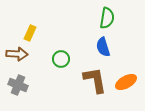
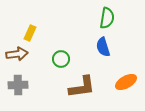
brown arrow: rotated 10 degrees counterclockwise
brown L-shape: moved 13 px left, 7 px down; rotated 92 degrees clockwise
gray cross: rotated 24 degrees counterclockwise
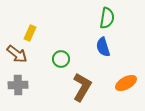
brown arrow: rotated 45 degrees clockwise
orange ellipse: moved 1 px down
brown L-shape: rotated 52 degrees counterclockwise
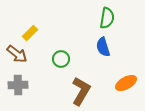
yellow rectangle: rotated 21 degrees clockwise
brown L-shape: moved 1 px left, 4 px down
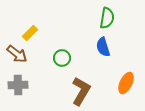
green circle: moved 1 px right, 1 px up
orange ellipse: rotated 35 degrees counterclockwise
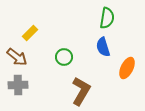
brown arrow: moved 3 px down
green circle: moved 2 px right, 1 px up
orange ellipse: moved 1 px right, 15 px up
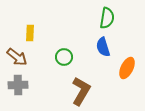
yellow rectangle: rotated 42 degrees counterclockwise
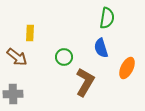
blue semicircle: moved 2 px left, 1 px down
gray cross: moved 5 px left, 9 px down
brown L-shape: moved 4 px right, 9 px up
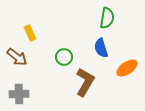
yellow rectangle: rotated 28 degrees counterclockwise
orange ellipse: rotated 30 degrees clockwise
gray cross: moved 6 px right
